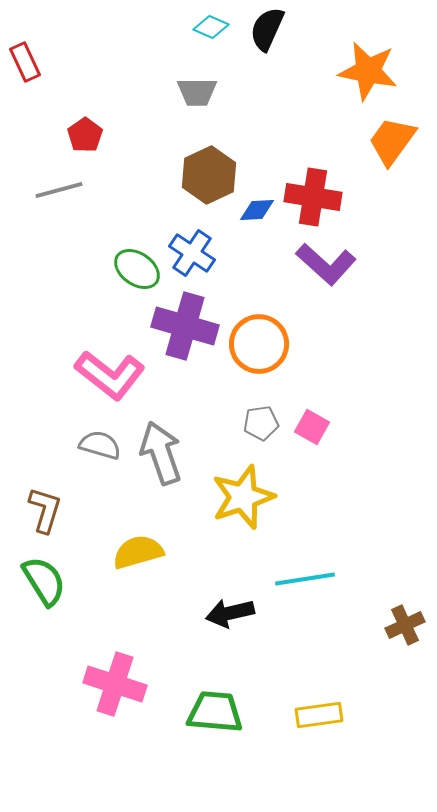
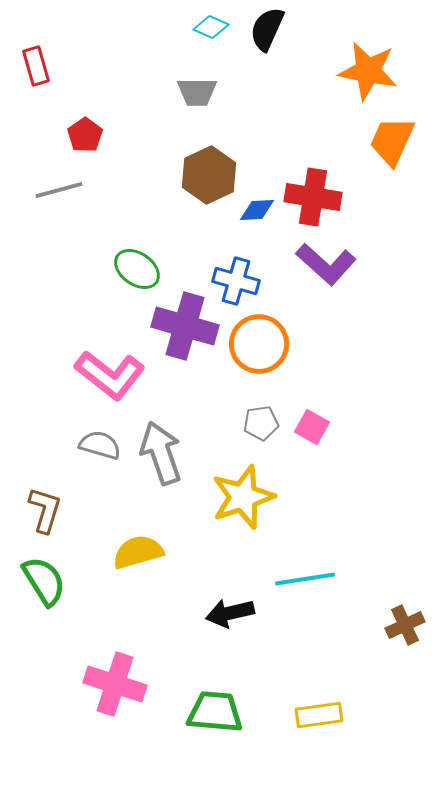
red rectangle: moved 11 px right, 4 px down; rotated 9 degrees clockwise
orange trapezoid: rotated 12 degrees counterclockwise
blue cross: moved 44 px right, 28 px down; rotated 18 degrees counterclockwise
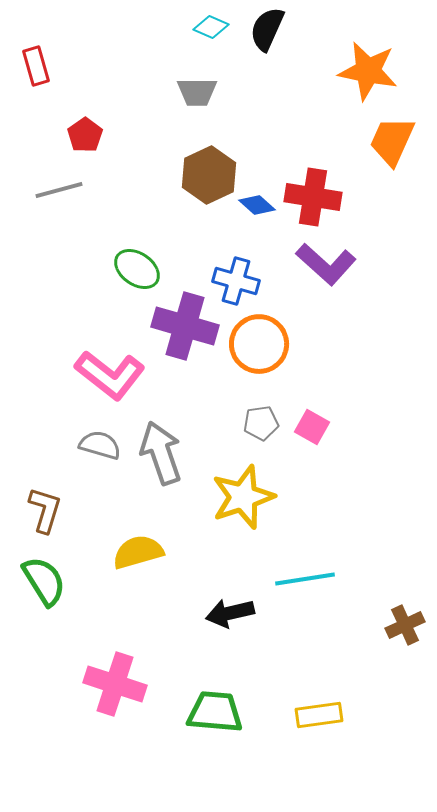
blue diamond: moved 5 px up; rotated 45 degrees clockwise
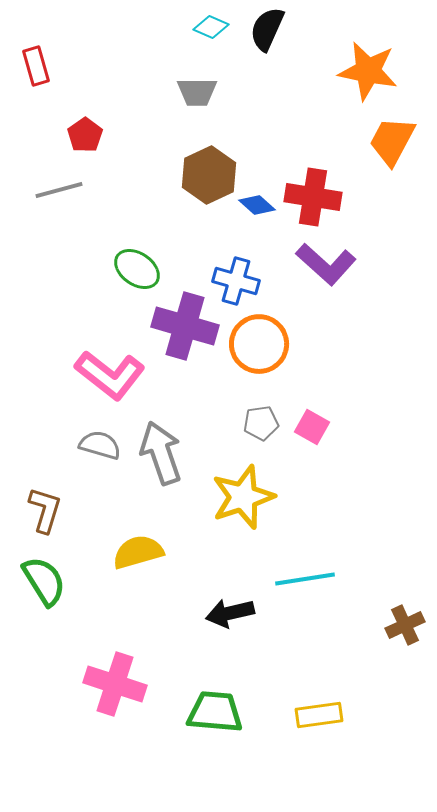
orange trapezoid: rotated 4 degrees clockwise
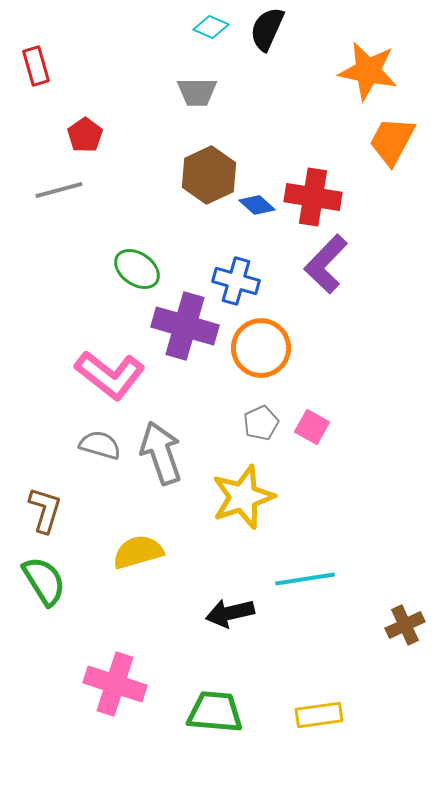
purple L-shape: rotated 92 degrees clockwise
orange circle: moved 2 px right, 4 px down
gray pentagon: rotated 16 degrees counterclockwise
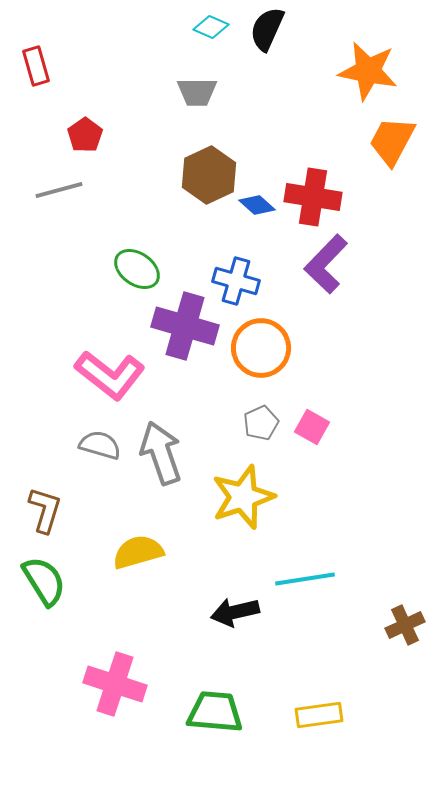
black arrow: moved 5 px right, 1 px up
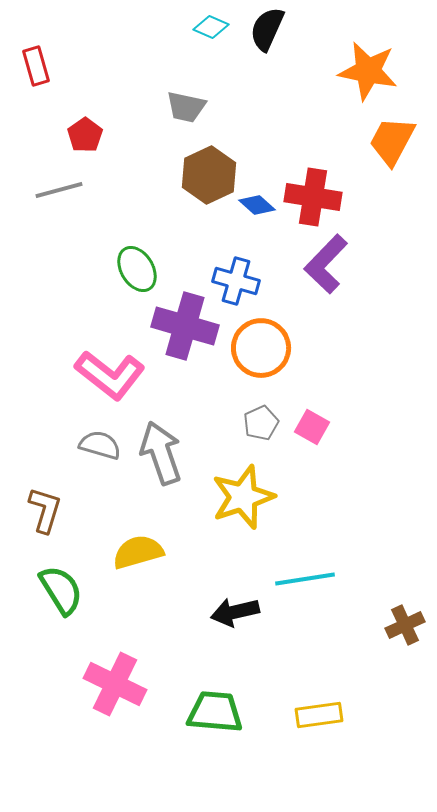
gray trapezoid: moved 11 px left, 15 px down; rotated 12 degrees clockwise
green ellipse: rotated 24 degrees clockwise
green semicircle: moved 17 px right, 9 px down
pink cross: rotated 8 degrees clockwise
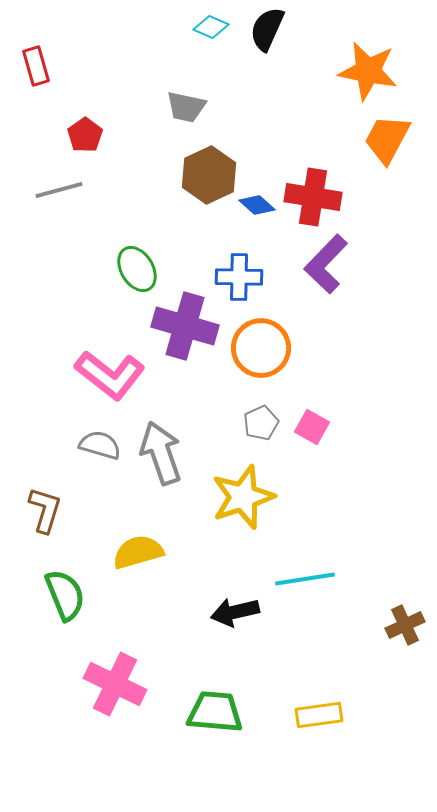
orange trapezoid: moved 5 px left, 2 px up
blue cross: moved 3 px right, 4 px up; rotated 15 degrees counterclockwise
green semicircle: moved 4 px right, 5 px down; rotated 10 degrees clockwise
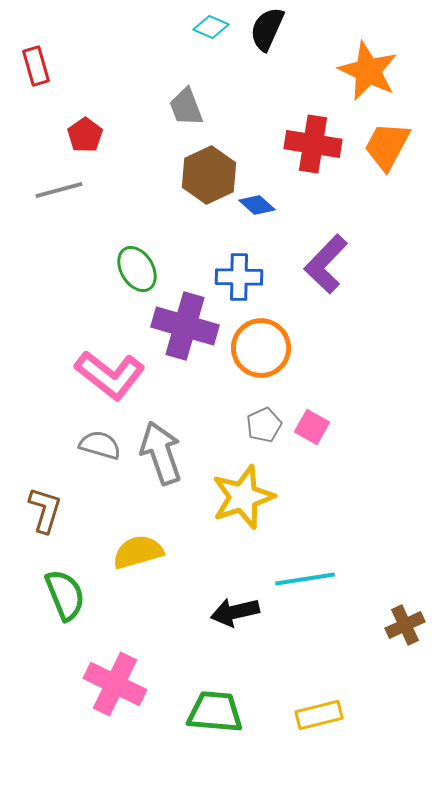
orange star: rotated 14 degrees clockwise
gray trapezoid: rotated 57 degrees clockwise
orange trapezoid: moved 7 px down
red cross: moved 53 px up
gray pentagon: moved 3 px right, 2 px down
yellow rectangle: rotated 6 degrees counterclockwise
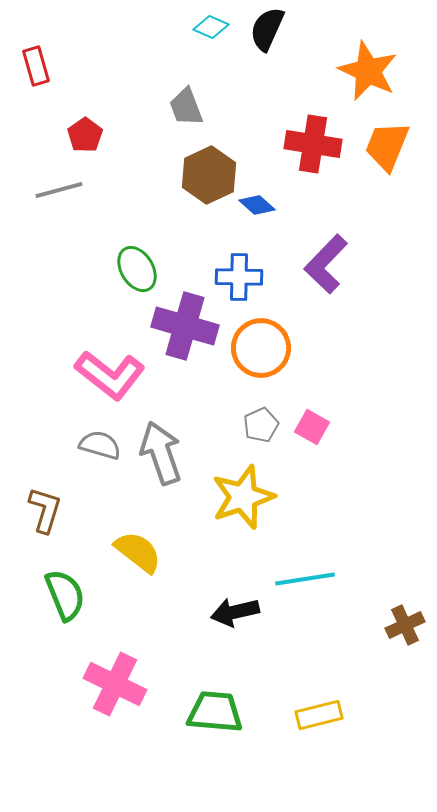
orange trapezoid: rotated 6 degrees counterclockwise
gray pentagon: moved 3 px left
yellow semicircle: rotated 54 degrees clockwise
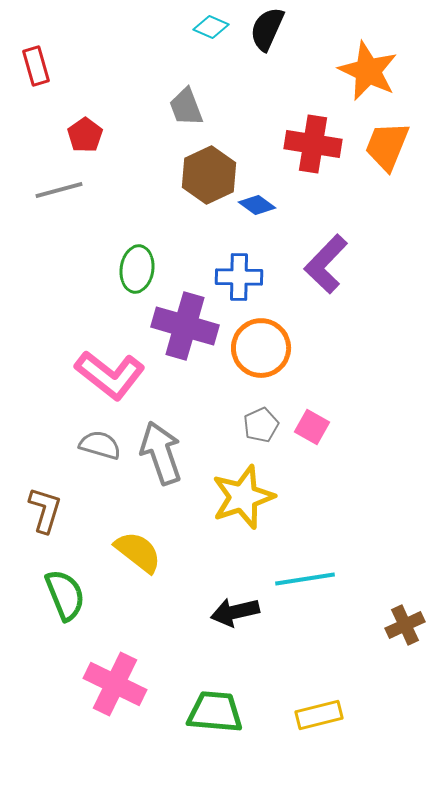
blue diamond: rotated 6 degrees counterclockwise
green ellipse: rotated 39 degrees clockwise
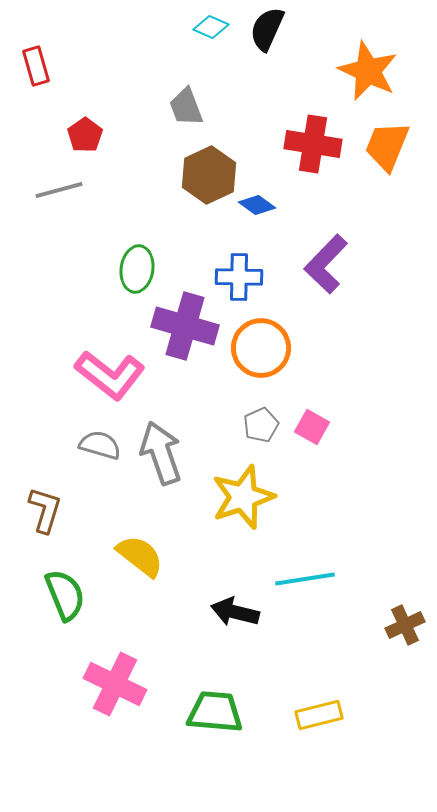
yellow semicircle: moved 2 px right, 4 px down
black arrow: rotated 27 degrees clockwise
